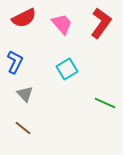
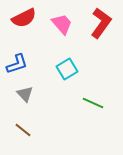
blue L-shape: moved 2 px right, 2 px down; rotated 45 degrees clockwise
green line: moved 12 px left
brown line: moved 2 px down
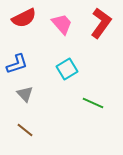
brown line: moved 2 px right
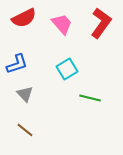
green line: moved 3 px left, 5 px up; rotated 10 degrees counterclockwise
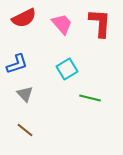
red L-shape: moved 1 px left; rotated 32 degrees counterclockwise
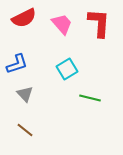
red L-shape: moved 1 px left
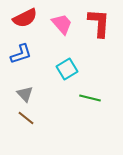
red semicircle: moved 1 px right
blue L-shape: moved 4 px right, 10 px up
brown line: moved 1 px right, 12 px up
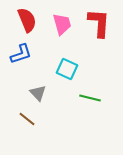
red semicircle: moved 2 px right, 2 px down; rotated 85 degrees counterclockwise
pink trapezoid: rotated 25 degrees clockwise
cyan square: rotated 35 degrees counterclockwise
gray triangle: moved 13 px right, 1 px up
brown line: moved 1 px right, 1 px down
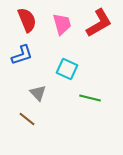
red L-shape: rotated 56 degrees clockwise
blue L-shape: moved 1 px right, 1 px down
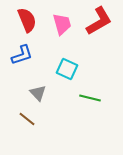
red L-shape: moved 2 px up
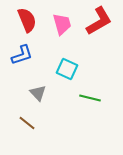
brown line: moved 4 px down
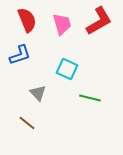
blue L-shape: moved 2 px left
